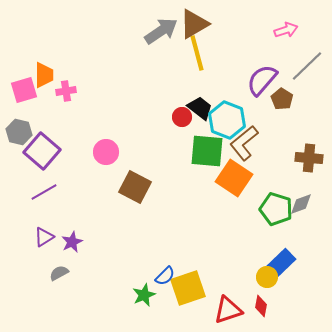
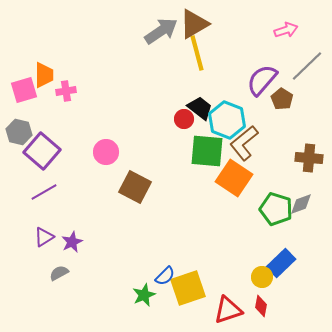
red circle: moved 2 px right, 2 px down
yellow circle: moved 5 px left
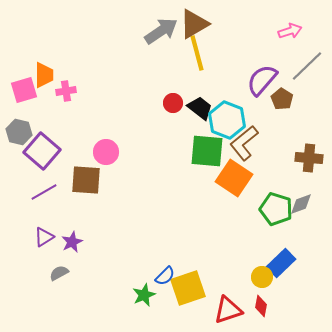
pink arrow: moved 4 px right, 1 px down
red circle: moved 11 px left, 16 px up
brown square: moved 49 px left, 7 px up; rotated 24 degrees counterclockwise
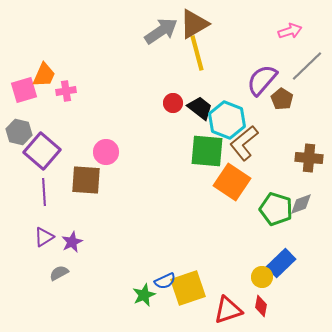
orange trapezoid: rotated 24 degrees clockwise
orange square: moved 2 px left, 4 px down
purple line: rotated 64 degrees counterclockwise
blue semicircle: moved 5 px down; rotated 20 degrees clockwise
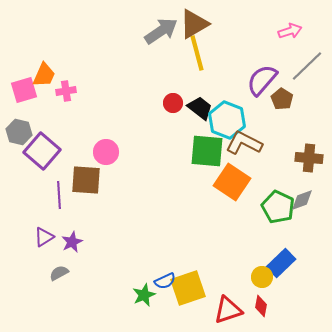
brown L-shape: rotated 66 degrees clockwise
purple line: moved 15 px right, 3 px down
gray diamond: moved 1 px right, 4 px up
green pentagon: moved 2 px right, 2 px up; rotated 8 degrees clockwise
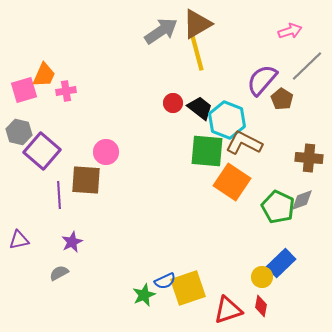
brown triangle: moved 3 px right
purple triangle: moved 25 px left, 3 px down; rotated 20 degrees clockwise
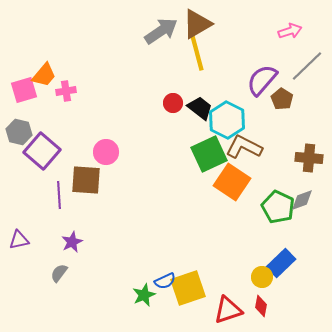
orange trapezoid: rotated 16 degrees clockwise
cyan hexagon: rotated 6 degrees clockwise
brown L-shape: moved 4 px down
green square: moved 2 px right, 3 px down; rotated 30 degrees counterclockwise
gray semicircle: rotated 24 degrees counterclockwise
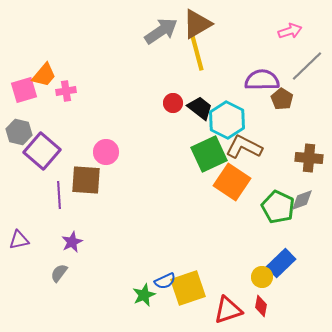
purple semicircle: rotated 48 degrees clockwise
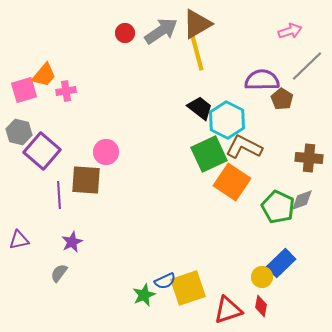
red circle: moved 48 px left, 70 px up
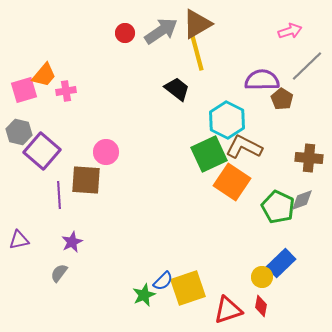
black trapezoid: moved 23 px left, 19 px up
blue semicircle: moved 2 px left; rotated 20 degrees counterclockwise
